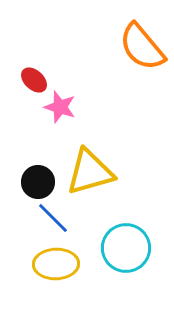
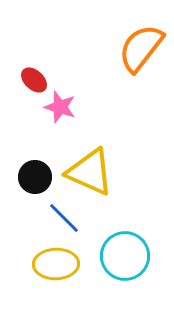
orange semicircle: moved 1 px left, 1 px down; rotated 78 degrees clockwise
yellow triangle: rotated 40 degrees clockwise
black circle: moved 3 px left, 5 px up
blue line: moved 11 px right
cyan circle: moved 1 px left, 8 px down
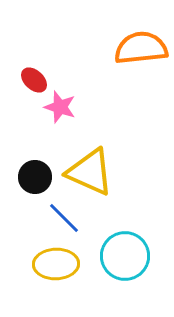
orange semicircle: rotated 46 degrees clockwise
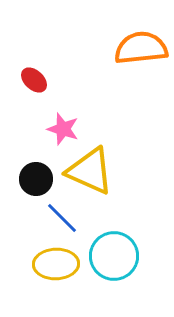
pink star: moved 3 px right, 22 px down
yellow triangle: moved 1 px up
black circle: moved 1 px right, 2 px down
blue line: moved 2 px left
cyan circle: moved 11 px left
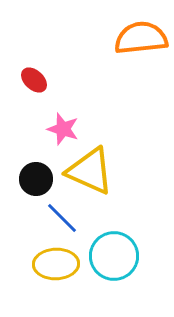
orange semicircle: moved 10 px up
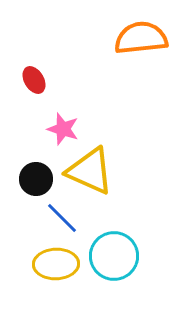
red ellipse: rotated 16 degrees clockwise
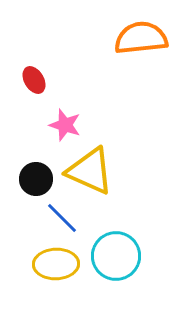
pink star: moved 2 px right, 4 px up
cyan circle: moved 2 px right
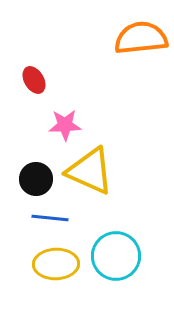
pink star: rotated 20 degrees counterclockwise
blue line: moved 12 px left; rotated 39 degrees counterclockwise
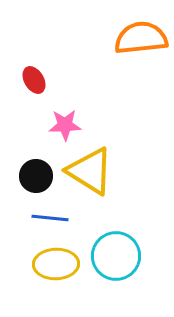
yellow triangle: rotated 8 degrees clockwise
black circle: moved 3 px up
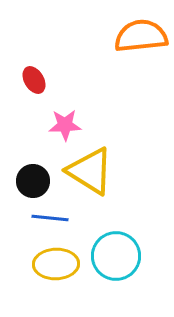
orange semicircle: moved 2 px up
black circle: moved 3 px left, 5 px down
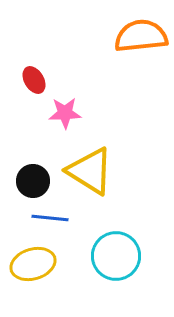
pink star: moved 12 px up
yellow ellipse: moved 23 px left; rotated 15 degrees counterclockwise
